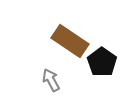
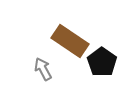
gray arrow: moved 8 px left, 11 px up
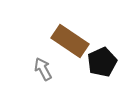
black pentagon: rotated 12 degrees clockwise
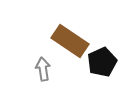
gray arrow: rotated 20 degrees clockwise
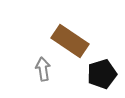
black pentagon: moved 12 px down; rotated 8 degrees clockwise
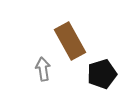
brown rectangle: rotated 27 degrees clockwise
